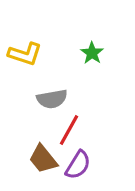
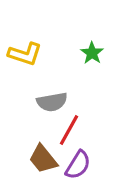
gray semicircle: moved 3 px down
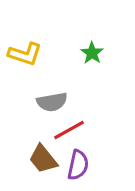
red line: rotated 32 degrees clockwise
purple semicircle: rotated 20 degrees counterclockwise
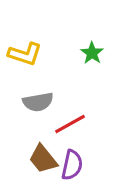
gray semicircle: moved 14 px left
red line: moved 1 px right, 6 px up
purple semicircle: moved 6 px left
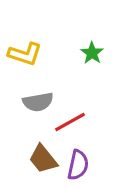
red line: moved 2 px up
purple semicircle: moved 6 px right
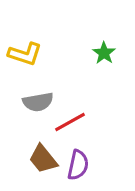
green star: moved 12 px right
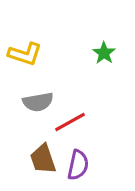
brown trapezoid: rotated 20 degrees clockwise
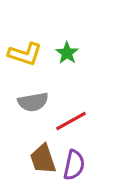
green star: moved 37 px left
gray semicircle: moved 5 px left
red line: moved 1 px right, 1 px up
purple semicircle: moved 4 px left
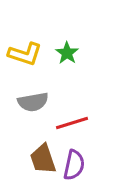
red line: moved 1 px right, 2 px down; rotated 12 degrees clockwise
